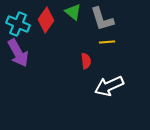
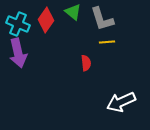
purple arrow: rotated 16 degrees clockwise
red semicircle: moved 2 px down
white arrow: moved 12 px right, 16 px down
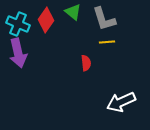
gray L-shape: moved 2 px right
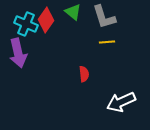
gray L-shape: moved 2 px up
cyan cross: moved 8 px right
red semicircle: moved 2 px left, 11 px down
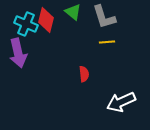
red diamond: rotated 20 degrees counterclockwise
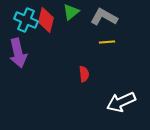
green triangle: moved 2 px left; rotated 42 degrees clockwise
gray L-shape: rotated 136 degrees clockwise
cyan cross: moved 4 px up
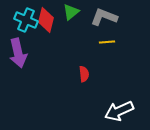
gray L-shape: rotated 8 degrees counterclockwise
white arrow: moved 2 px left, 9 px down
